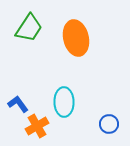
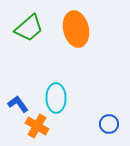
green trapezoid: rotated 16 degrees clockwise
orange ellipse: moved 9 px up
cyan ellipse: moved 8 px left, 4 px up
orange cross: rotated 30 degrees counterclockwise
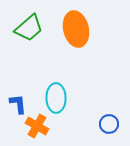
blue L-shape: rotated 30 degrees clockwise
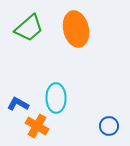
blue L-shape: rotated 55 degrees counterclockwise
blue circle: moved 2 px down
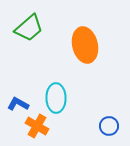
orange ellipse: moved 9 px right, 16 px down
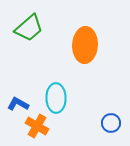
orange ellipse: rotated 16 degrees clockwise
blue circle: moved 2 px right, 3 px up
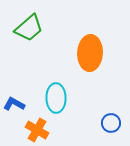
orange ellipse: moved 5 px right, 8 px down
blue L-shape: moved 4 px left
orange cross: moved 4 px down
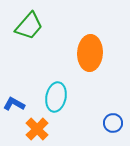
green trapezoid: moved 2 px up; rotated 8 degrees counterclockwise
cyan ellipse: moved 1 px up; rotated 12 degrees clockwise
blue circle: moved 2 px right
orange cross: moved 1 px up; rotated 15 degrees clockwise
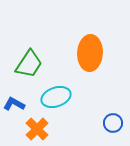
green trapezoid: moved 38 px down; rotated 8 degrees counterclockwise
cyan ellipse: rotated 60 degrees clockwise
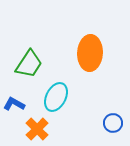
cyan ellipse: rotated 44 degrees counterclockwise
